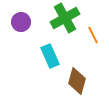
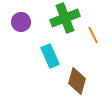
green cross: rotated 8 degrees clockwise
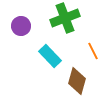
purple circle: moved 4 px down
orange line: moved 16 px down
cyan rectangle: rotated 20 degrees counterclockwise
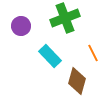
orange line: moved 2 px down
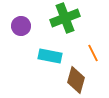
cyan rectangle: rotated 35 degrees counterclockwise
brown diamond: moved 1 px left, 1 px up
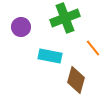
purple circle: moved 1 px down
orange line: moved 5 px up; rotated 12 degrees counterclockwise
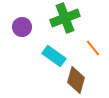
purple circle: moved 1 px right
cyan rectangle: moved 4 px right; rotated 25 degrees clockwise
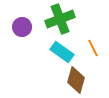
green cross: moved 5 px left, 1 px down
orange line: rotated 12 degrees clockwise
cyan rectangle: moved 8 px right, 4 px up
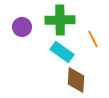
green cross: moved 1 px down; rotated 20 degrees clockwise
orange line: moved 9 px up
brown diamond: rotated 12 degrees counterclockwise
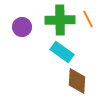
orange line: moved 5 px left, 20 px up
brown diamond: moved 1 px right, 1 px down
